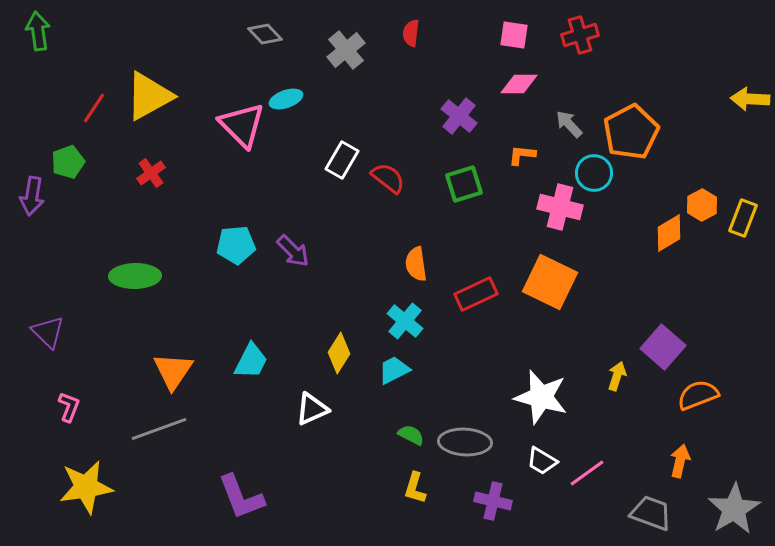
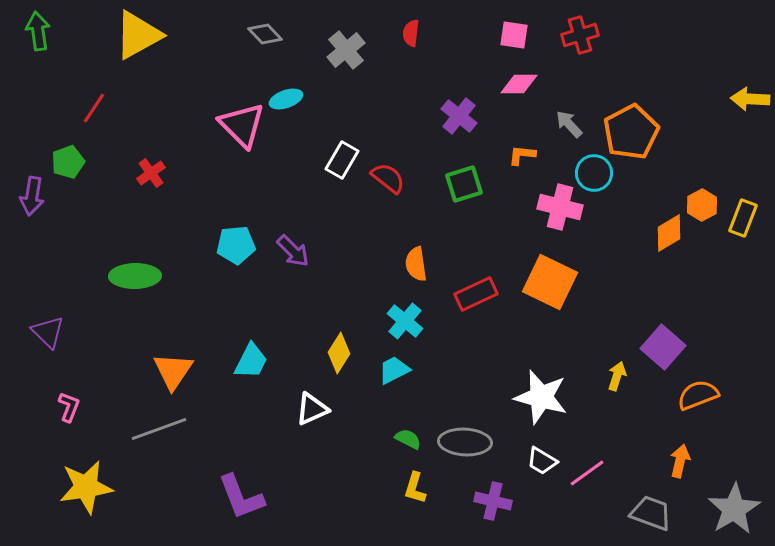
yellow triangle at (149, 96): moved 11 px left, 61 px up
green semicircle at (411, 435): moved 3 px left, 4 px down
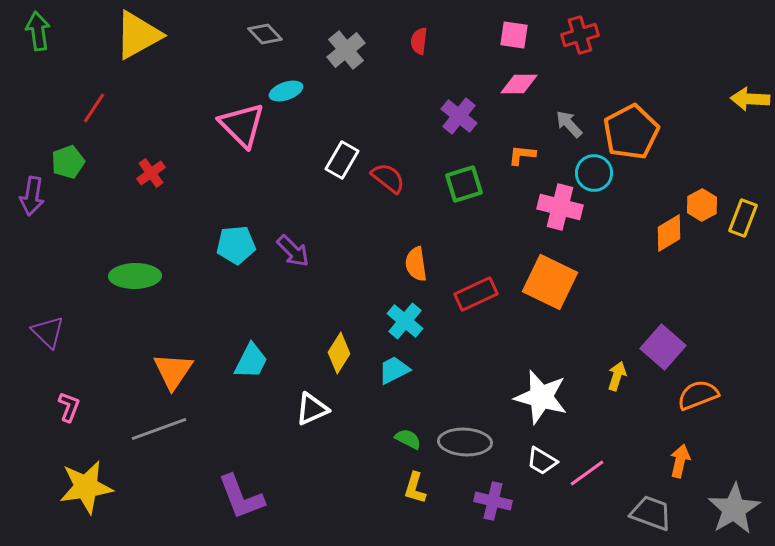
red semicircle at (411, 33): moved 8 px right, 8 px down
cyan ellipse at (286, 99): moved 8 px up
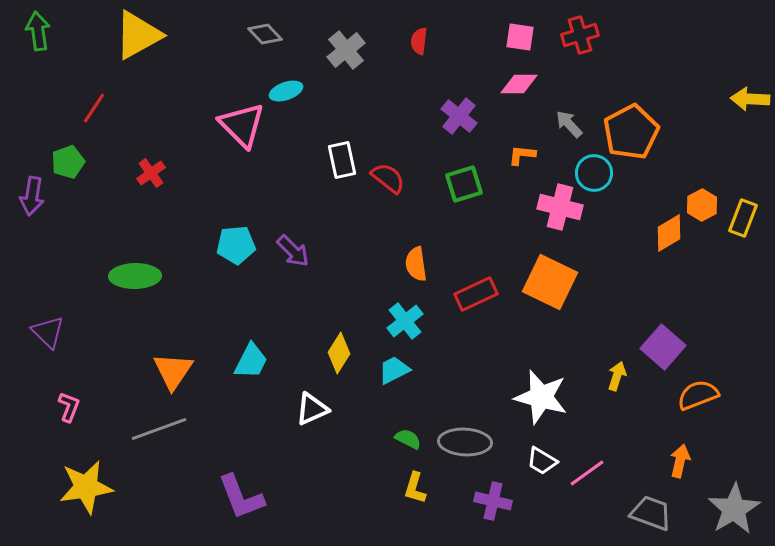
pink square at (514, 35): moved 6 px right, 2 px down
white rectangle at (342, 160): rotated 42 degrees counterclockwise
cyan cross at (405, 321): rotated 12 degrees clockwise
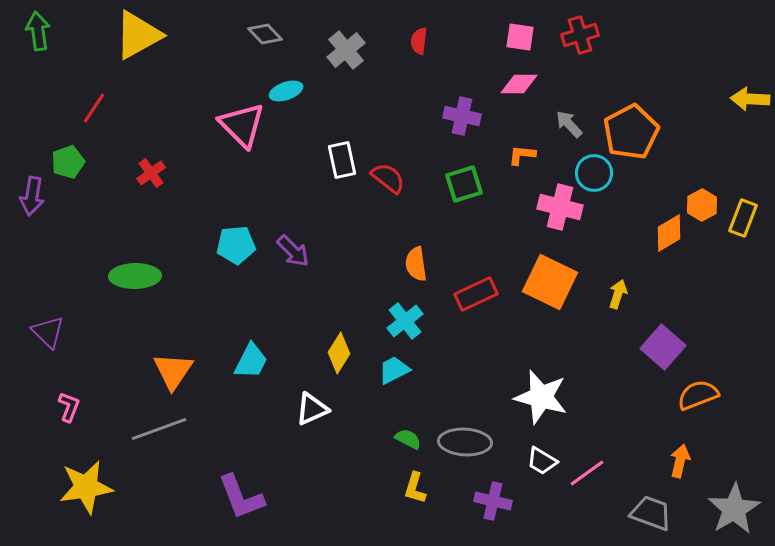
purple cross at (459, 116): moved 3 px right; rotated 27 degrees counterclockwise
yellow arrow at (617, 376): moved 1 px right, 82 px up
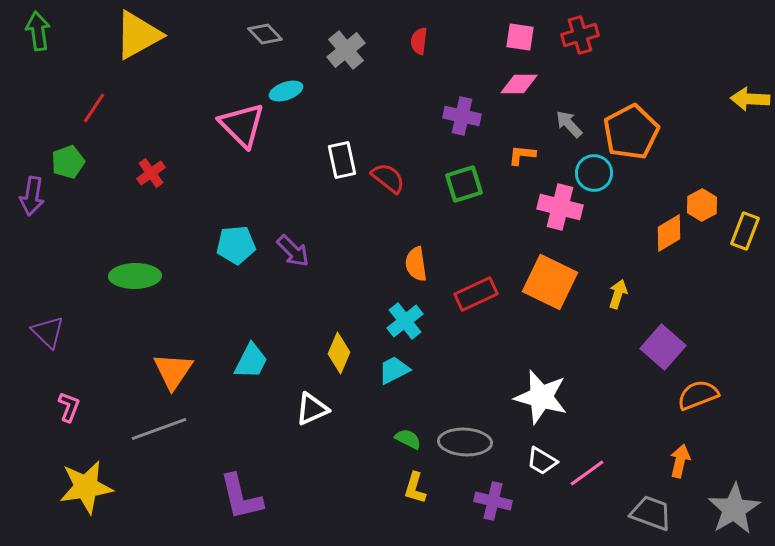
yellow rectangle at (743, 218): moved 2 px right, 13 px down
yellow diamond at (339, 353): rotated 9 degrees counterclockwise
purple L-shape at (241, 497): rotated 8 degrees clockwise
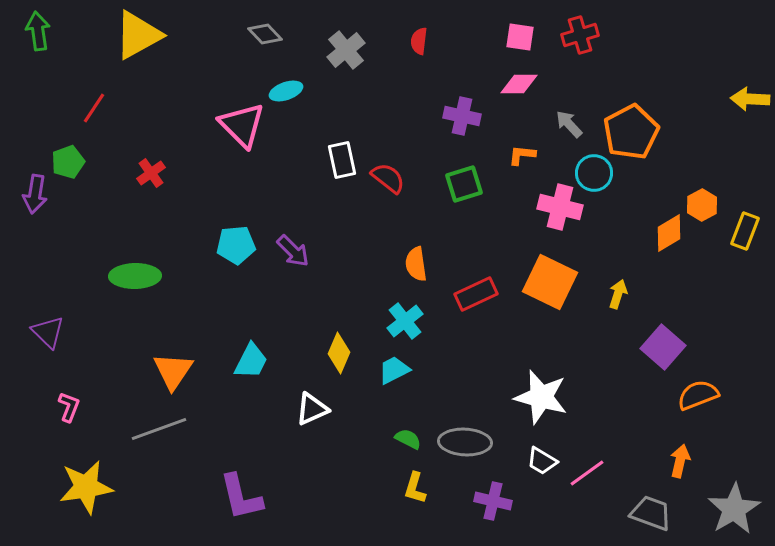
purple arrow at (32, 196): moved 3 px right, 2 px up
